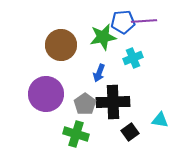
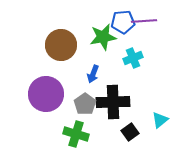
blue arrow: moved 6 px left, 1 px down
cyan triangle: rotated 48 degrees counterclockwise
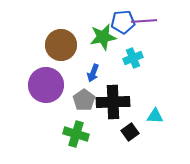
blue arrow: moved 1 px up
purple circle: moved 9 px up
gray pentagon: moved 1 px left, 4 px up
cyan triangle: moved 5 px left, 4 px up; rotated 42 degrees clockwise
